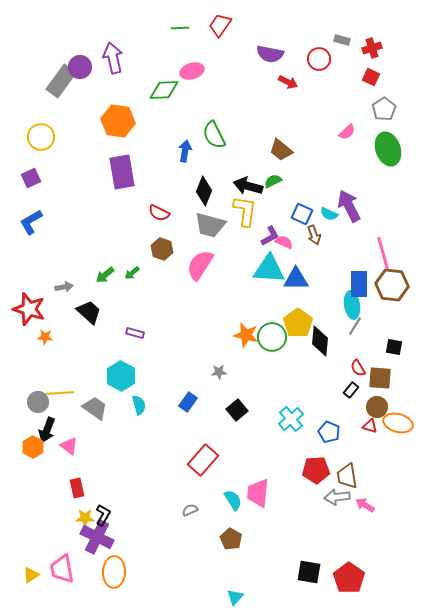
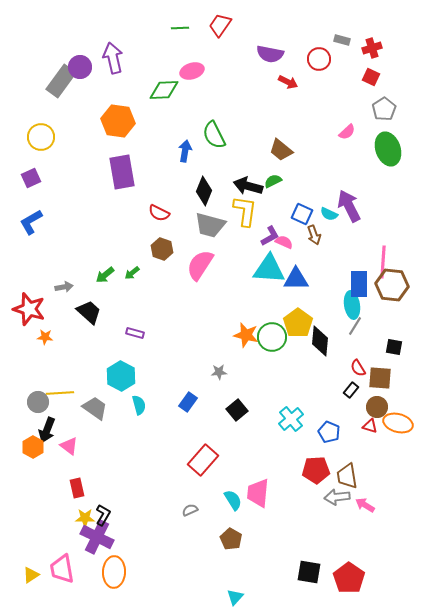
pink line at (383, 253): moved 9 px down; rotated 20 degrees clockwise
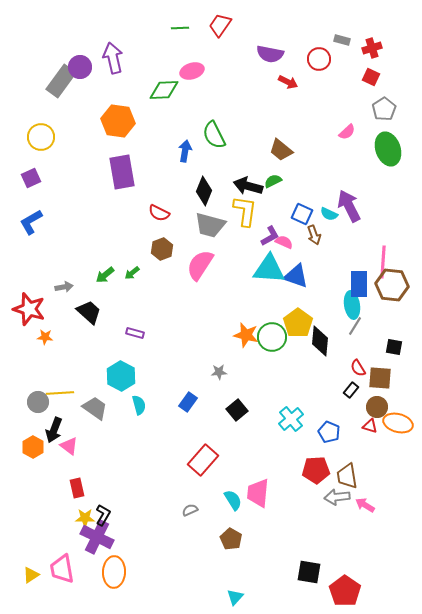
brown hexagon at (162, 249): rotated 20 degrees clockwise
blue triangle at (296, 279): moved 3 px up; rotated 20 degrees clockwise
black arrow at (47, 430): moved 7 px right
red pentagon at (349, 578): moved 4 px left, 13 px down
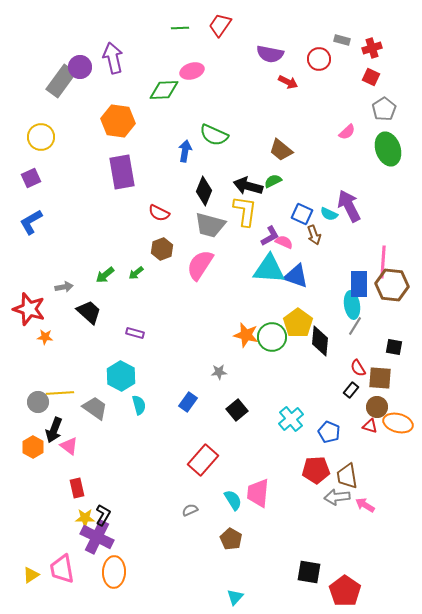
green semicircle at (214, 135): rotated 40 degrees counterclockwise
green arrow at (132, 273): moved 4 px right
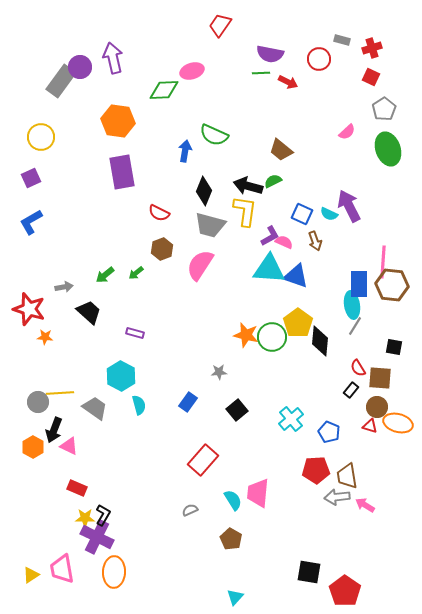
green line at (180, 28): moved 81 px right, 45 px down
brown arrow at (314, 235): moved 1 px right, 6 px down
pink triangle at (69, 446): rotated 12 degrees counterclockwise
red rectangle at (77, 488): rotated 54 degrees counterclockwise
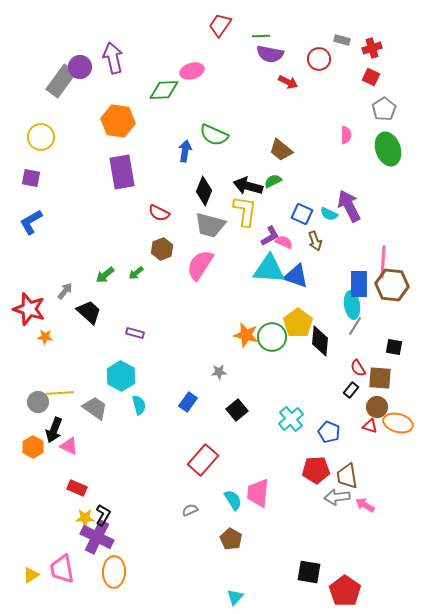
green line at (261, 73): moved 37 px up
pink semicircle at (347, 132): moved 1 px left, 3 px down; rotated 48 degrees counterclockwise
purple square at (31, 178): rotated 36 degrees clockwise
gray arrow at (64, 287): moved 1 px right, 4 px down; rotated 42 degrees counterclockwise
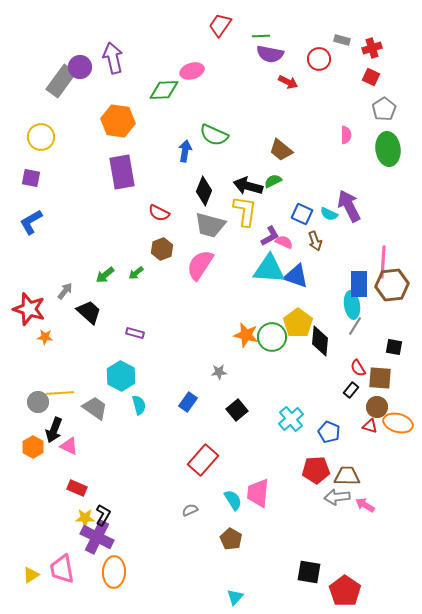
green ellipse at (388, 149): rotated 12 degrees clockwise
brown hexagon at (392, 285): rotated 12 degrees counterclockwise
brown trapezoid at (347, 476): rotated 100 degrees clockwise
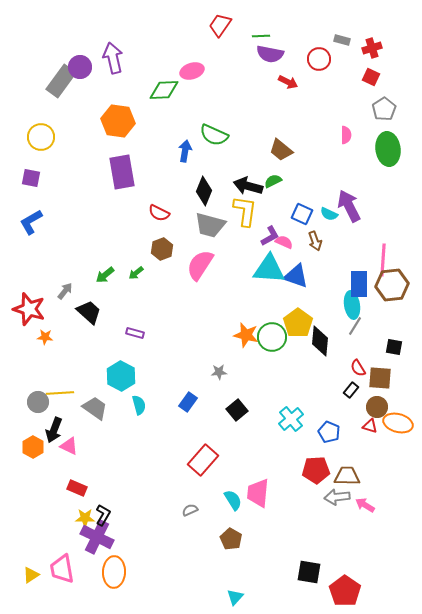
pink line at (383, 262): moved 2 px up
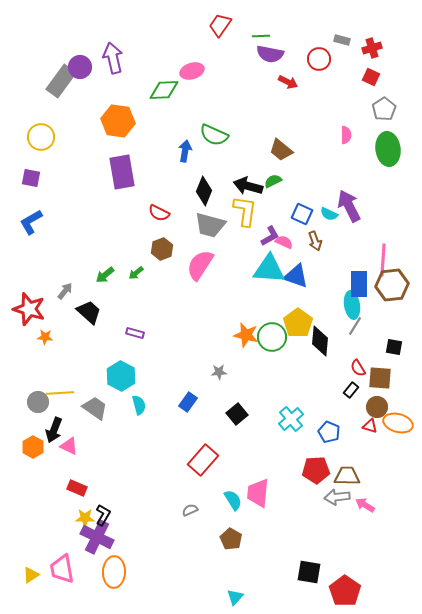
black square at (237, 410): moved 4 px down
